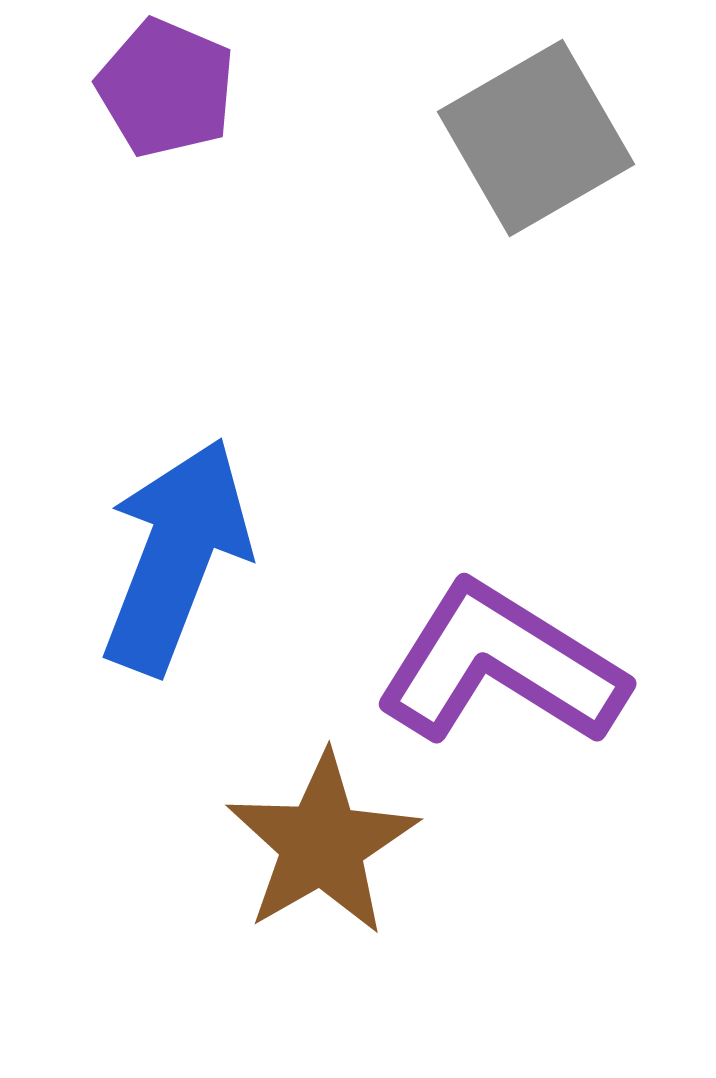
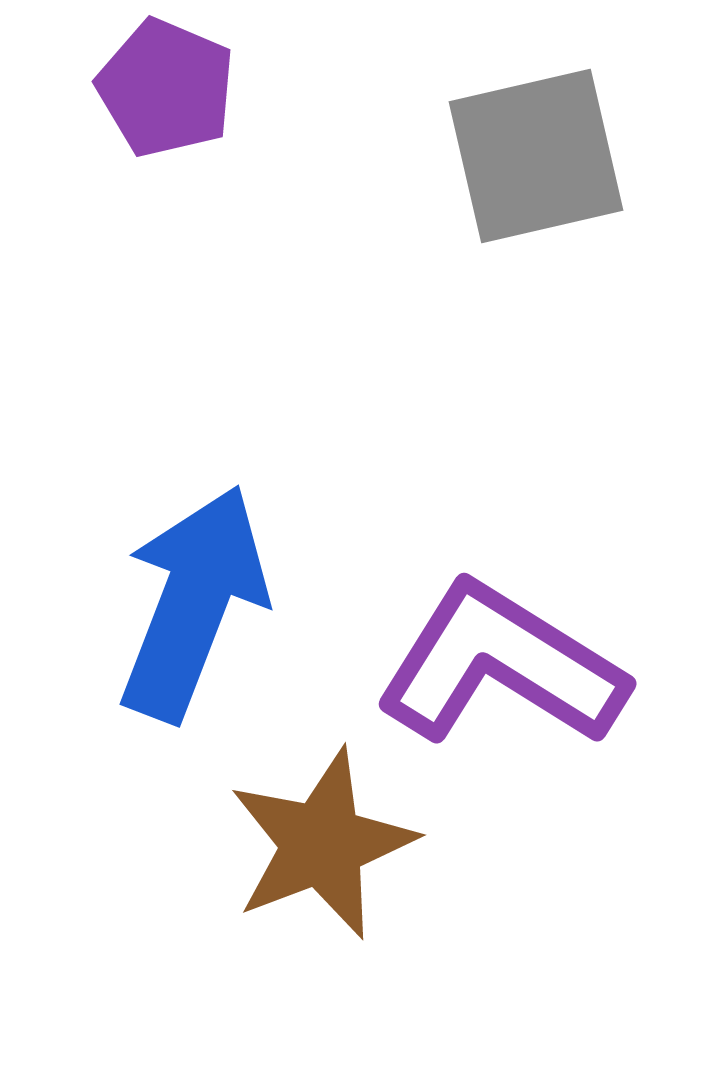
gray square: moved 18 px down; rotated 17 degrees clockwise
blue arrow: moved 17 px right, 47 px down
brown star: rotated 9 degrees clockwise
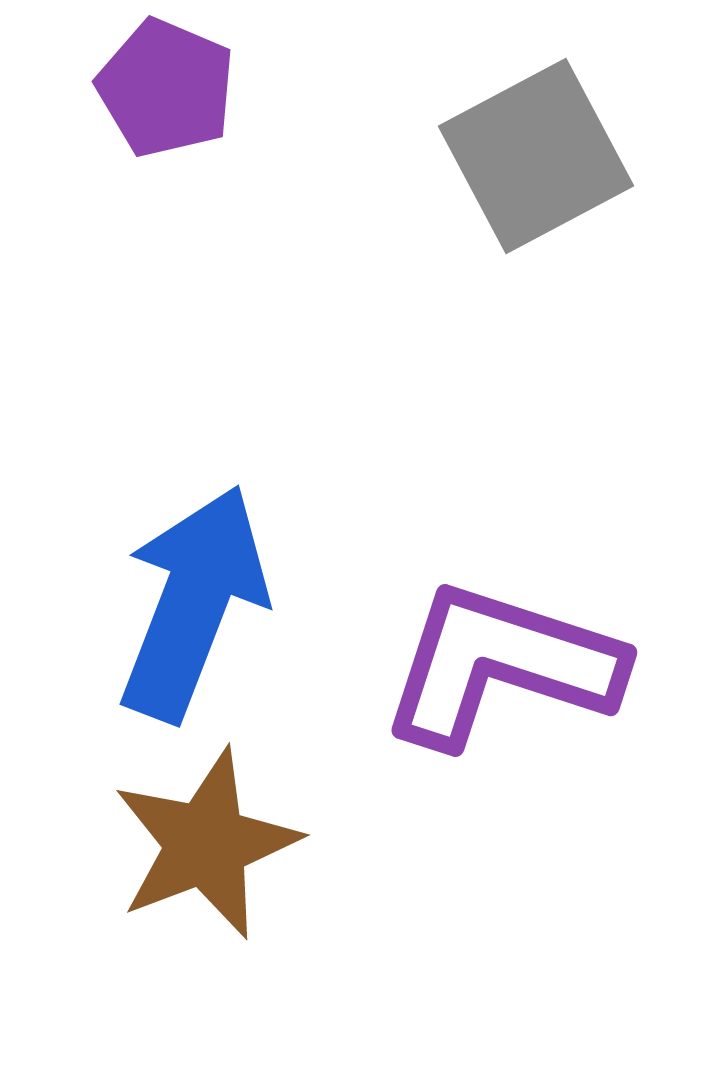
gray square: rotated 15 degrees counterclockwise
purple L-shape: rotated 14 degrees counterclockwise
brown star: moved 116 px left
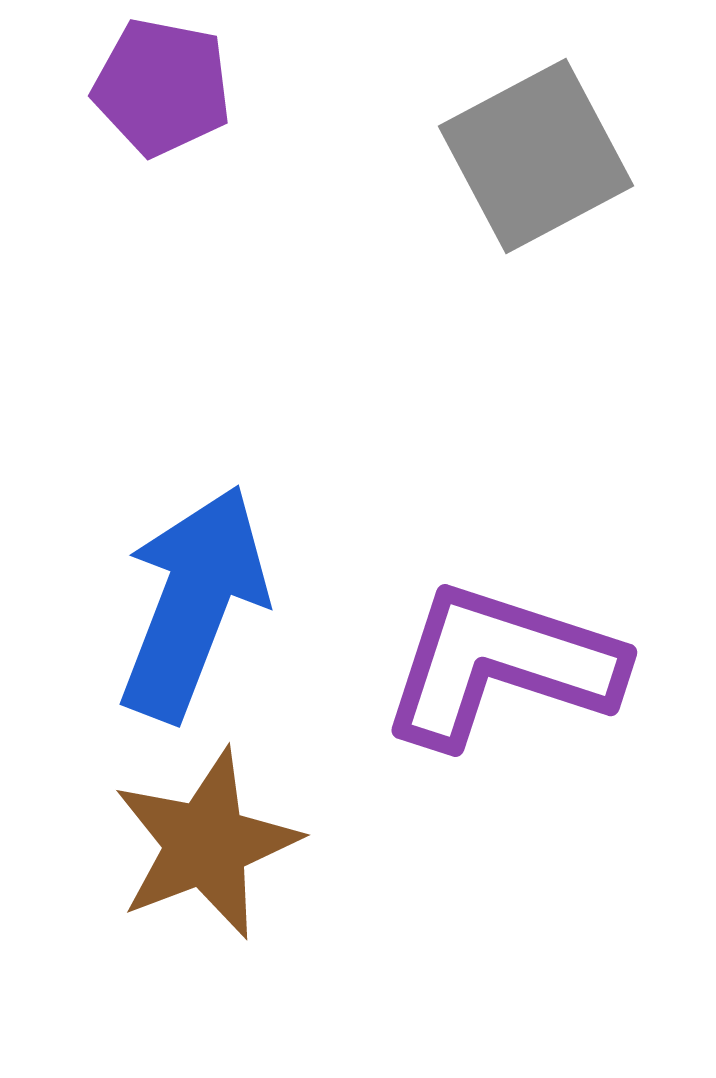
purple pentagon: moved 4 px left, 1 px up; rotated 12 degrees counterclockwise
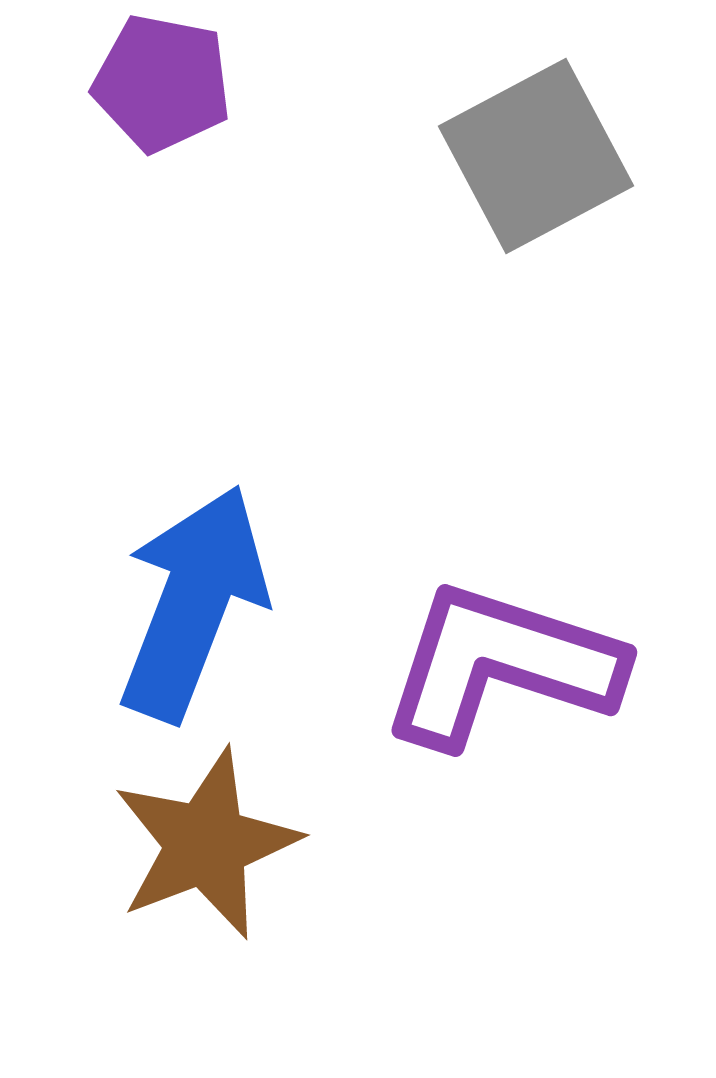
purple pentagon: moved 4 px up
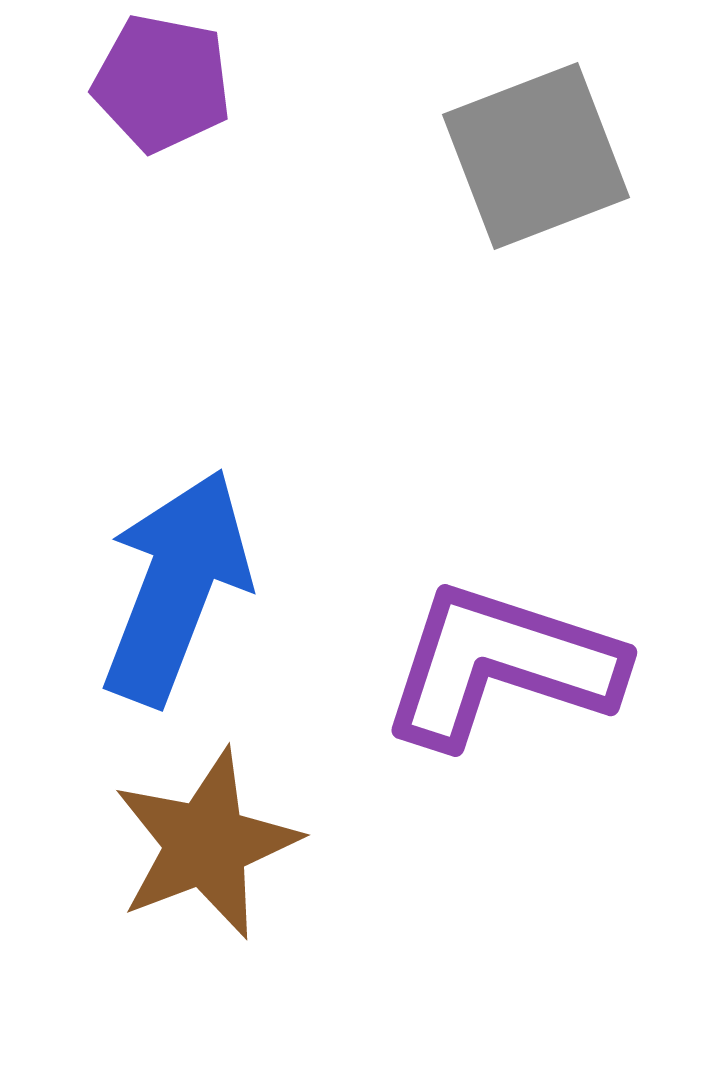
gray square: rotated 7 degrees clockwise
blue arrow: moved 17 px left, 16 px up
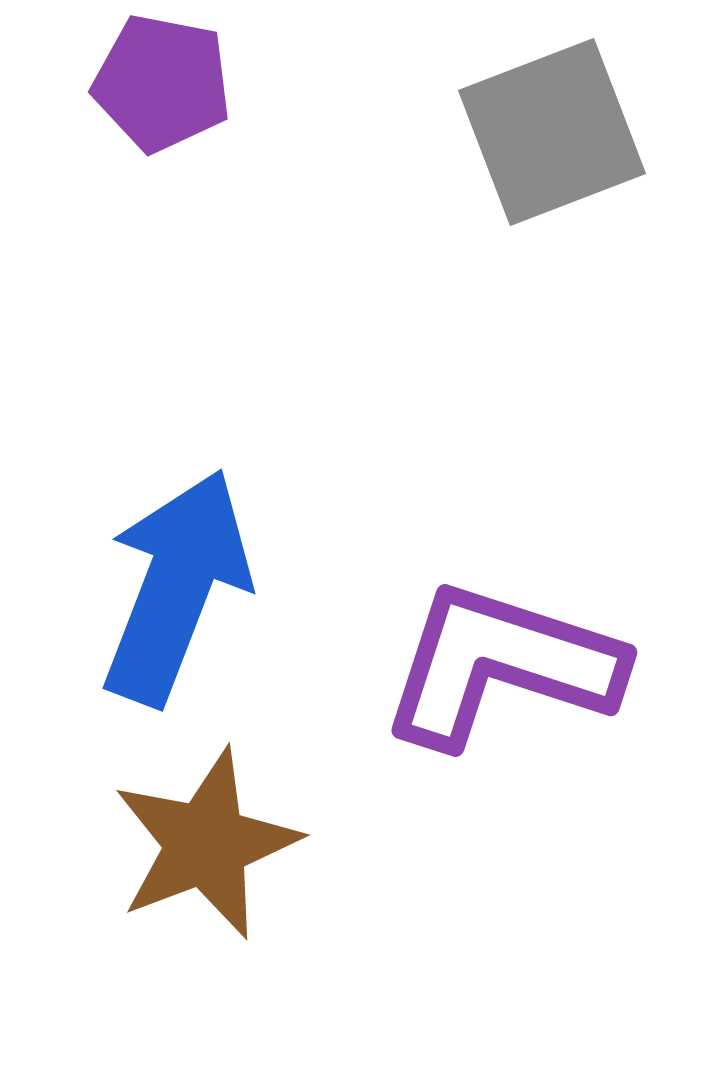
gray square: moved 16 px right, 24 px up
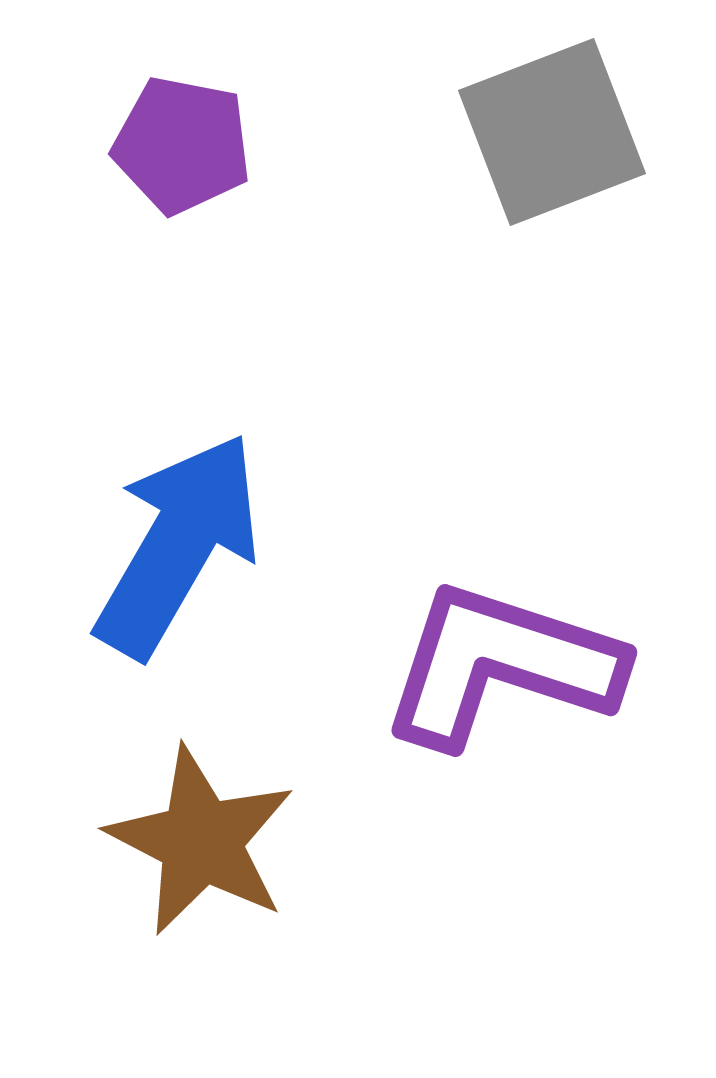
purple pentagon: moved 20 px right, 62 px down
blue arrow: moved 2 px right, 42 px up; rotated 9 degrees clockwise
brown star: moved 5 px left, 3 px up; rotated 24 degrees counterclockwise
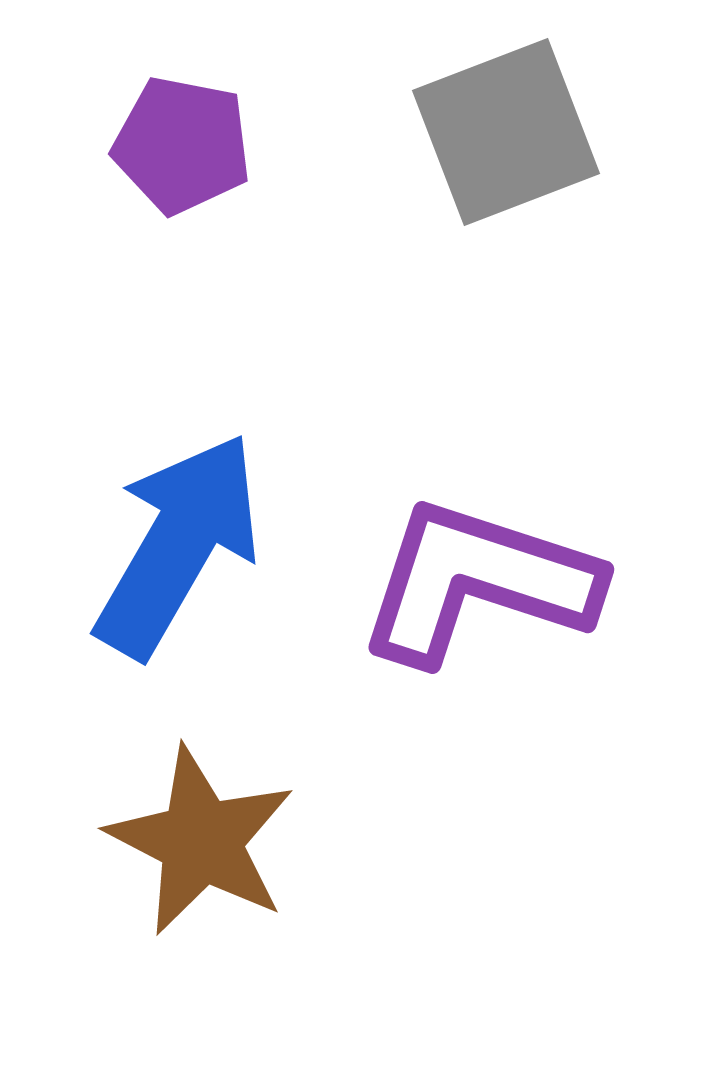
gray square: moved 46 px left
purple L-shape: moved 23 px left, 83 px up
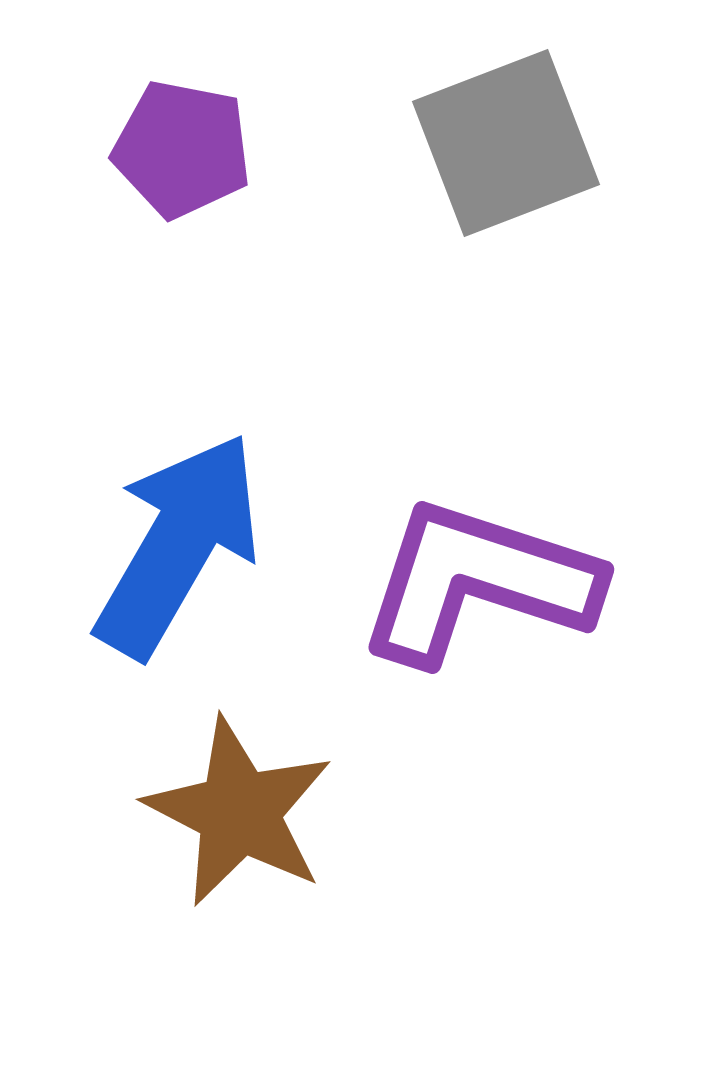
gray square: moved 11 px down
purple pentagon: moved 4 px down
brown star: moved 38 px right, 29 px up
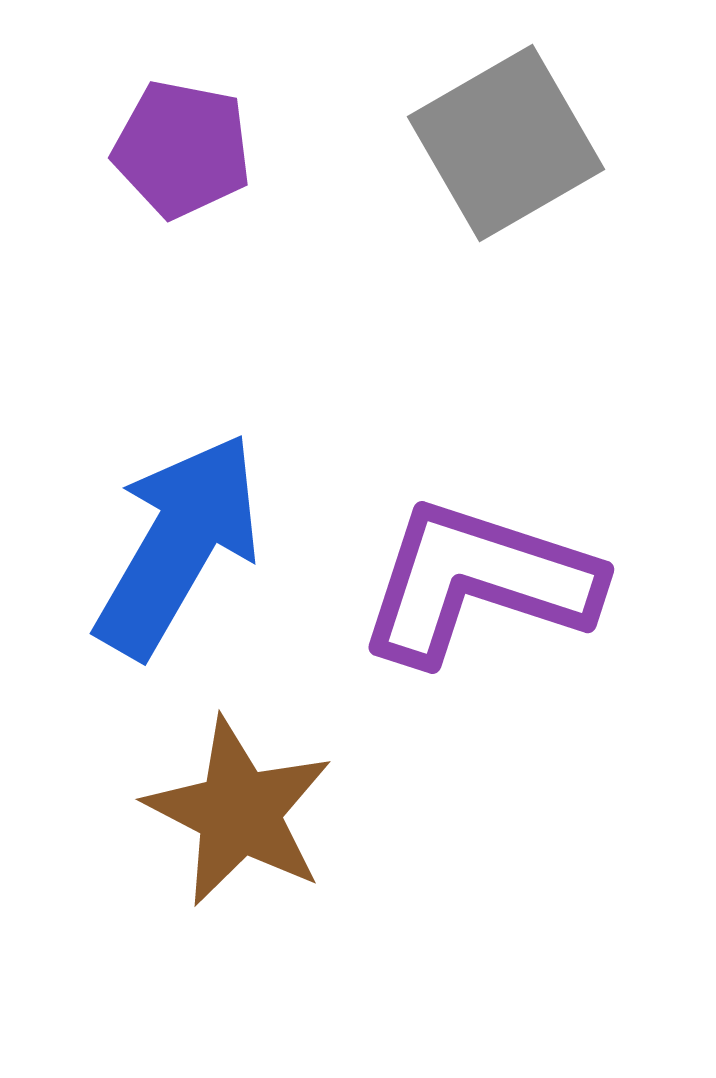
gray square: rotated 9 degrees counterclockwise
